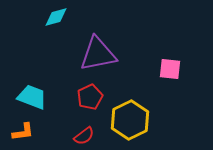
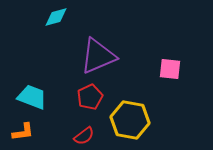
purple triangle: moved 2 px down; rotated 12 degrees counterclockwise
yellow hexagon: rotated 24 degrees counterclockwise
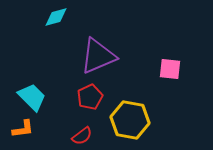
cyan trapezoid: rotated 24 degrees clockwise
orange L-shape: moved 3 px up
red semicircle: moved 2 px left
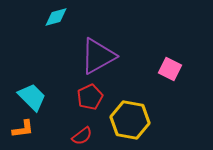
purple triangle: rotated 6 degrees counterclockwise
pink square: rotated 20 degrees clockwise
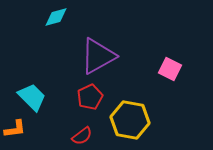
orange L-shape: moved 8 px left
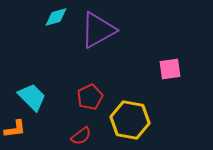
purple triangle: moved 26 px up
pink square: rotated 35 degrees counterclockwise
red semicircle: moved 1 px left
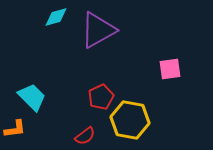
red pentagon: moved 11 px right
red semicircle: moved 4 px right
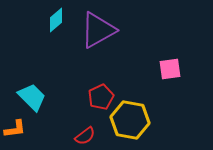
cyan diamond: moved 3 px down; rotated 25 degrees counterclockwise
